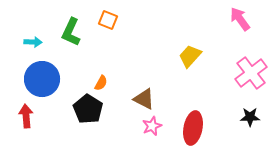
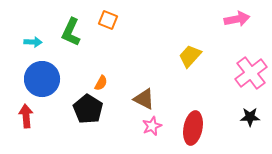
pink arrow: moved 3 px left; rotated 115 degrees clockwise
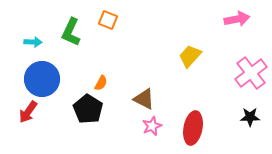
red arrow: moved 2 px right, 4 px up; rotated 140 degrees counterclockwise
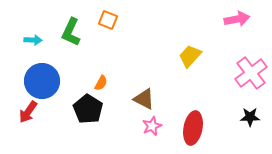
cyan arrow: moved 2 px up
blue circle: moved 2 px down
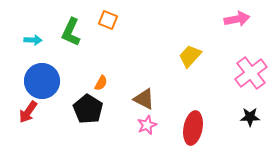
pink star: moved 5 px left, 1 px up
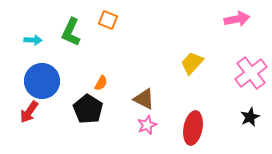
yellow trapezoid: moved 2 px right, 7 px down
red arrow: moved 1 px right
black star: rotated 24 degrees counterclockwise
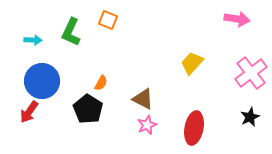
pink arrow: rotated 20 degrees clockwise
brown triangle: moved 1 px left
red ellipse: moved 1 px right
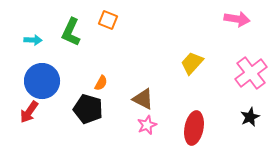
black pentagon: rotated 16 degrees counterclockwise
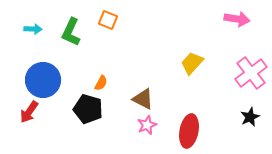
cyan arrow: moved 11 px up
blue circle: moved 1 px right, 1 px up
red ellipse: moved 5 px left, 3 px down
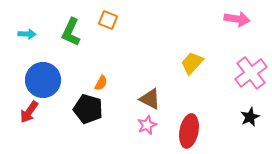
cyan arrow: moved 6 px left, 5 px down
brown triangle: moved 7 px right
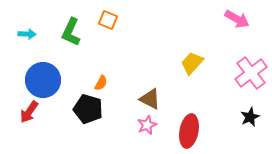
pink arrow: rotated 20 degrees clockwise
